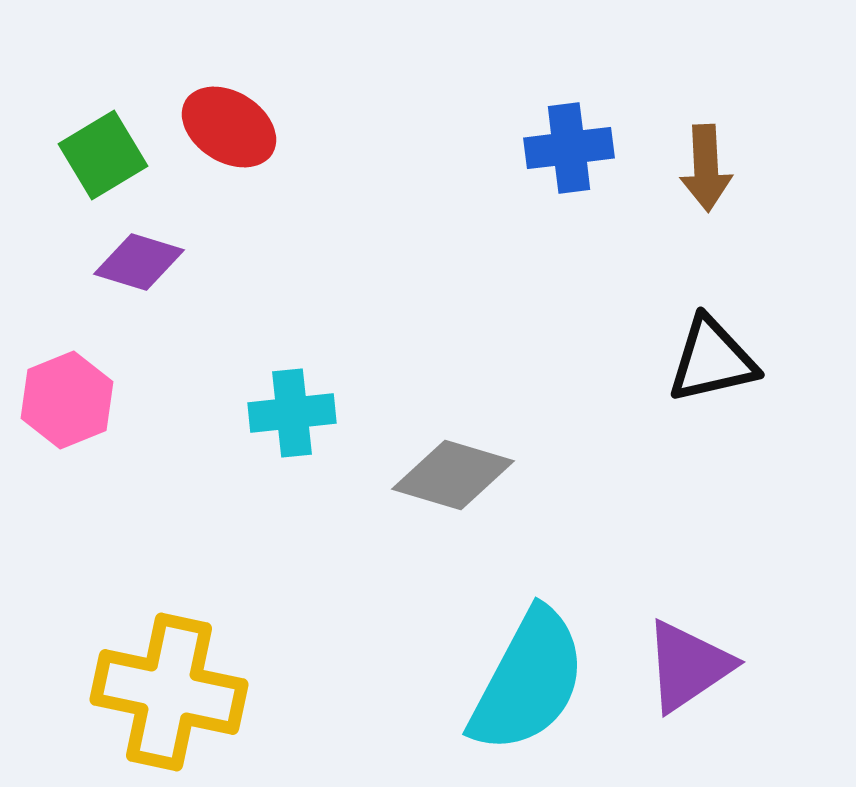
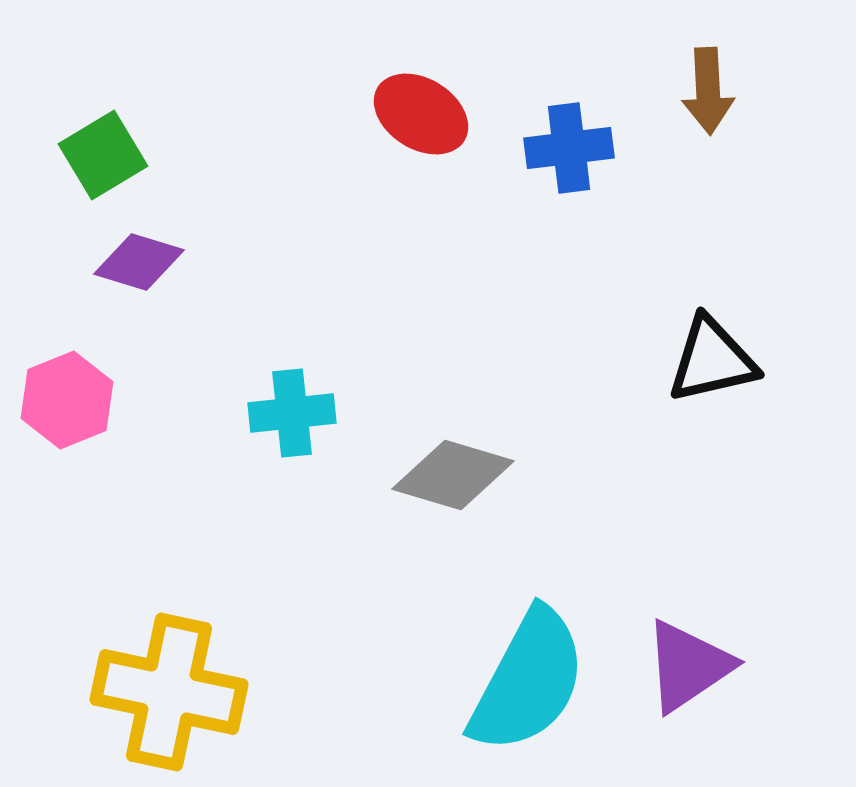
red ellipse: moved 192 px right, 13 px up
brown arrow: moved 2 px right, 77 px up
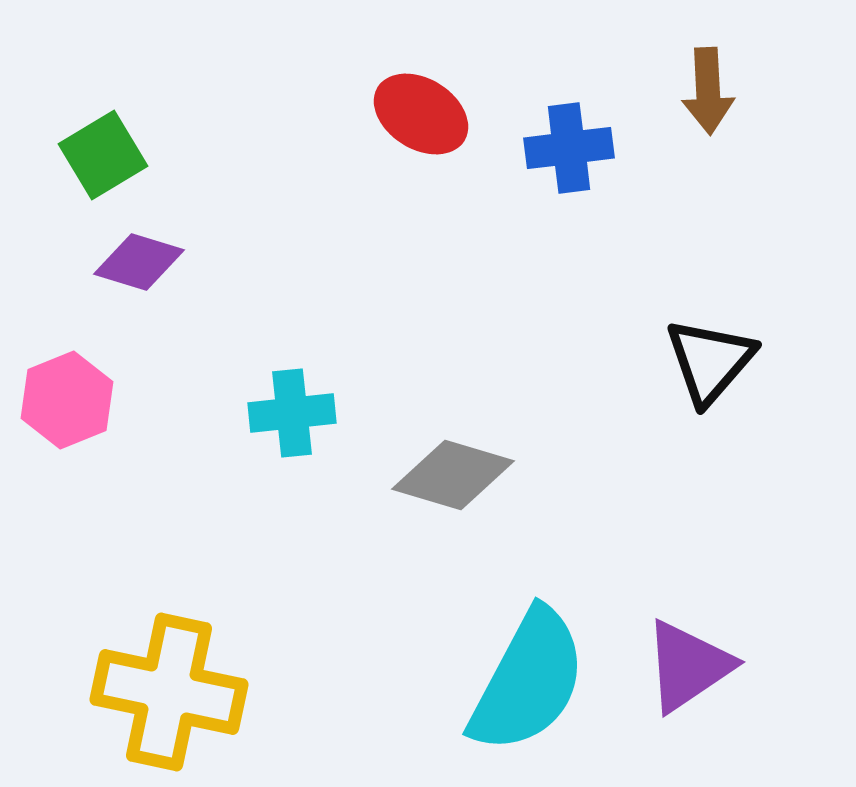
black triangle: moved 2 px left, 1 px down; rotated 36 degrees counterclockwise
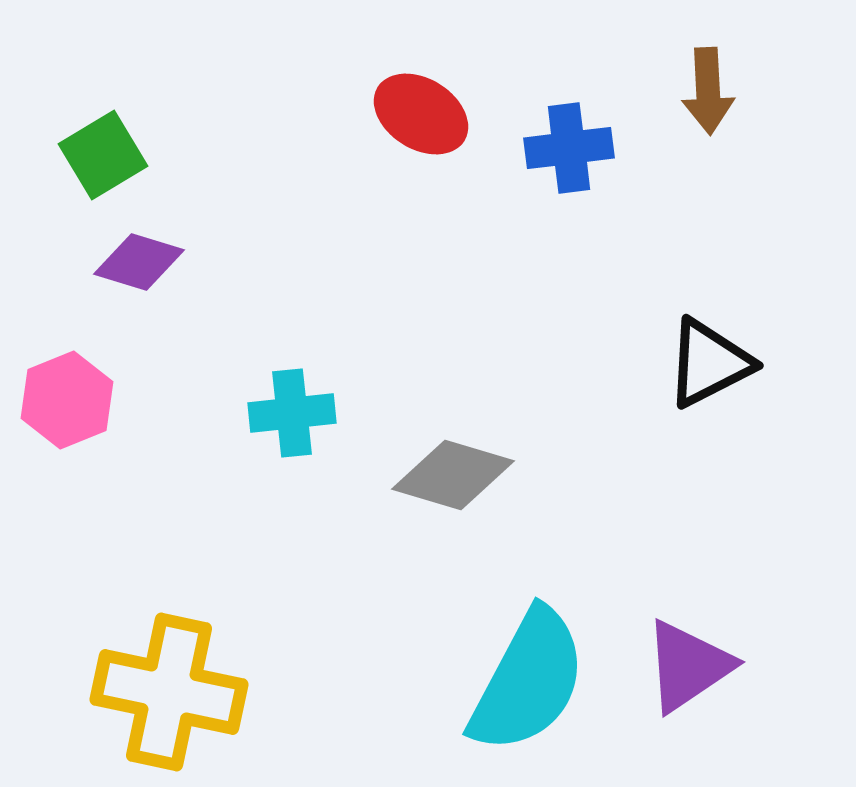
black triangle: moved 1 px left, 2 px down; rotated 22 degrees clockwise
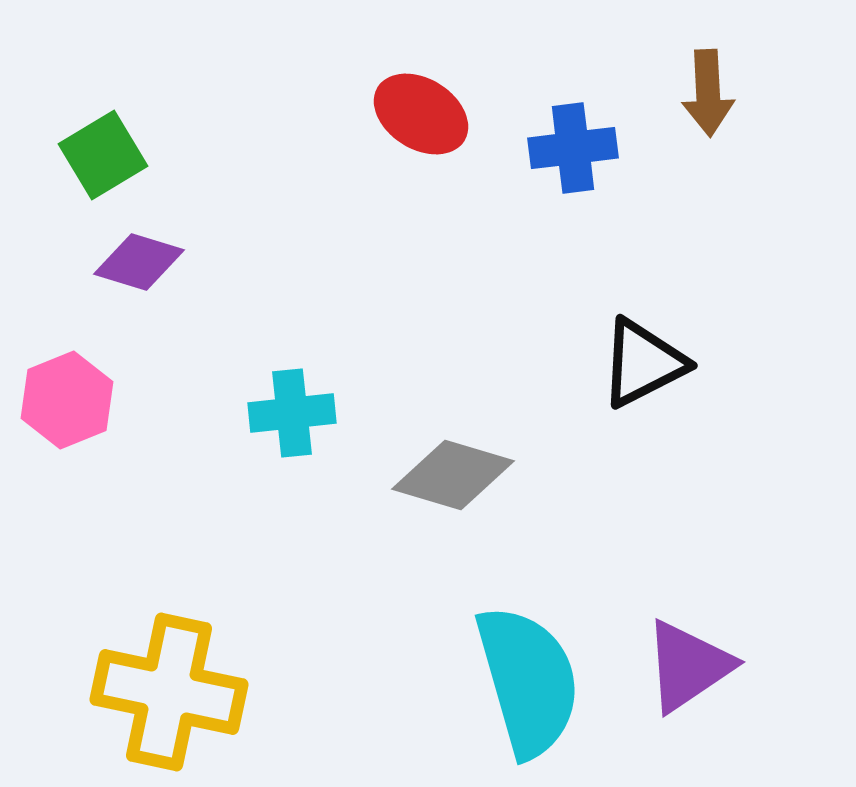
brown arrow: moved 2 px down
blue cross: moved 4 px right
black triangle: moved 66 px left
cyan semicircle: rotated 44 degrees counterclockwise
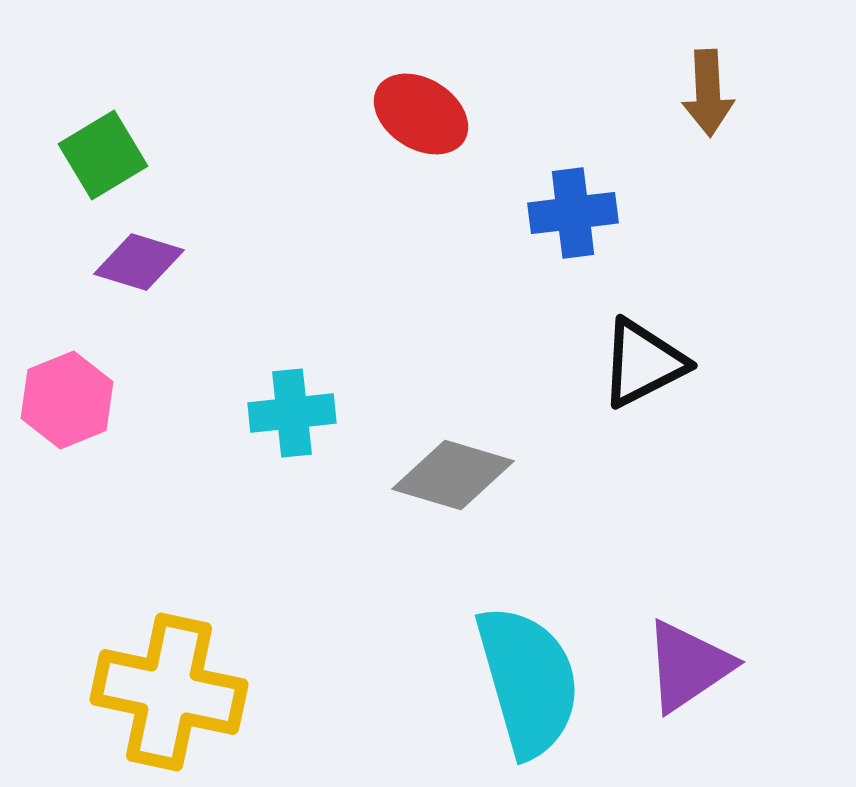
blue cross: moved 65 px down
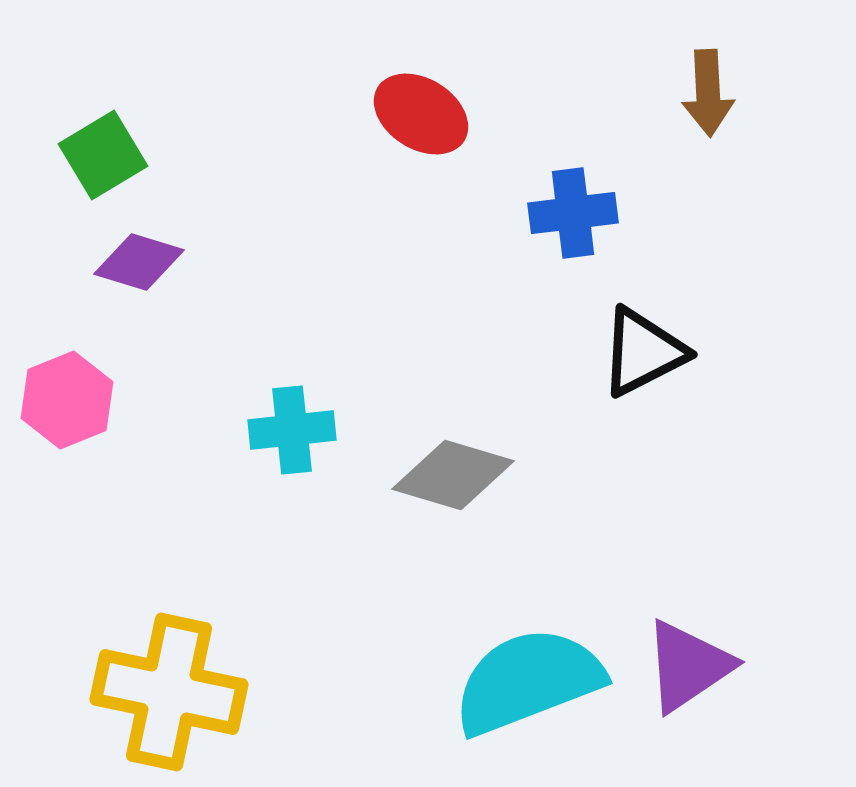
black triangle: moved 11 px up
cyan cross: moved 17 px down
cyan semicircle: rotated 95 degrees counterclockwise
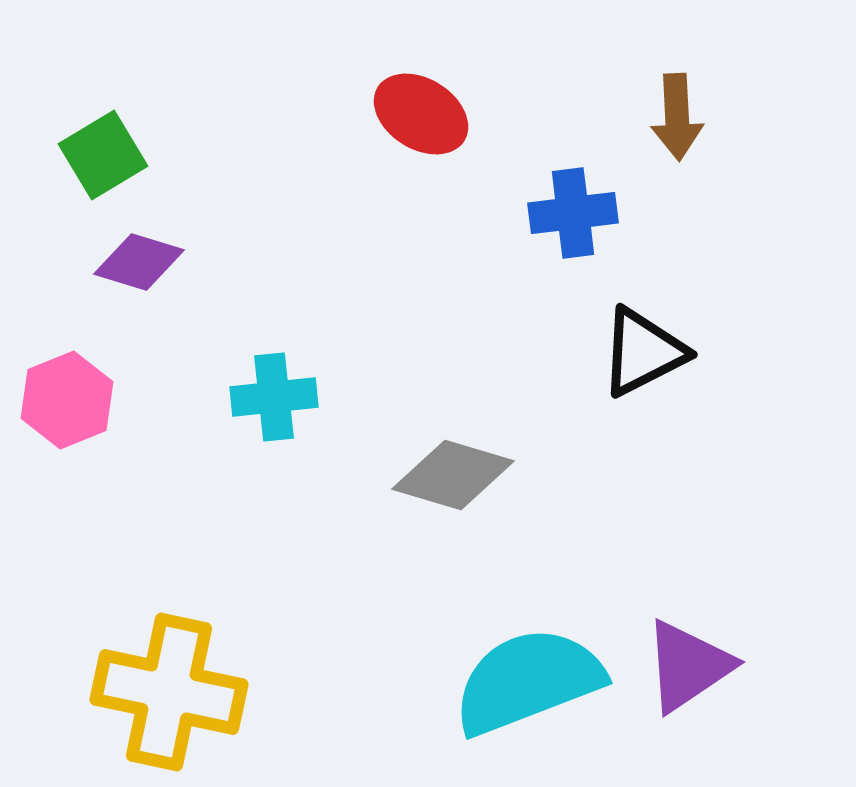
brown arrow: moved 31 px left, 24 px down
cyan cross: moved 18 px left, 33 px up
